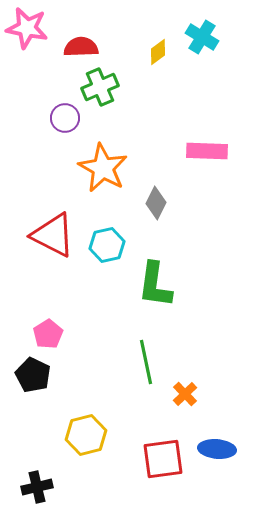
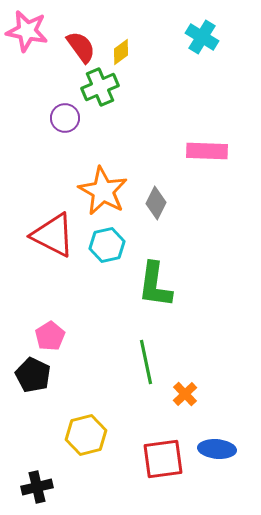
pink star: moved 3 px down
red semicircle: rotated 56 degrees clockwise
yellow diamond: moved 37 px left
orange star: moved 23 px down
pink pentagon: moved 2 px right, 2 px down
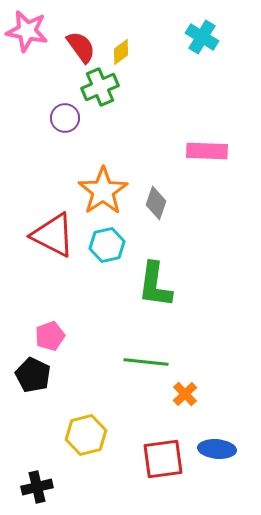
orange star: rotated 9 degrees clockwise
gray diamond: rotated 8 degrees counterclockwise
pink pentagon: rotated 12 degrees clockwise
green line: rotated 72 degrees counterclockwise
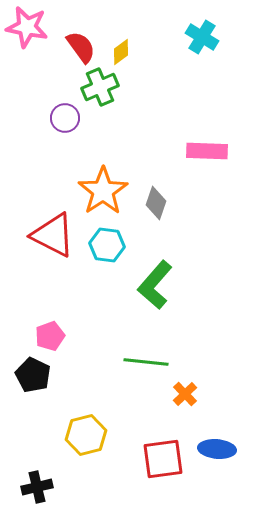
pink star: moved 4 px up
cyan hexagon: rotated 20 degrees clockwise
green L-shape: rotated 33 degrees clockwise
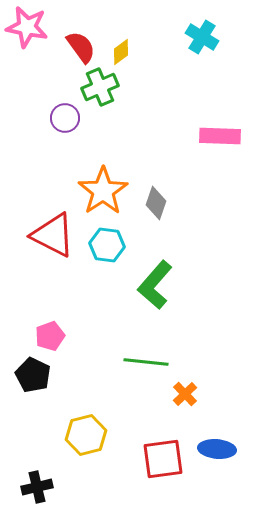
pink rectangle: moved 13 px right, 15 px up
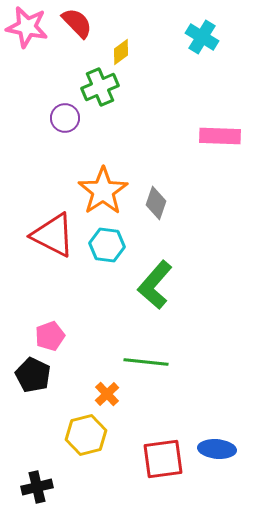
red semicircle: moved 4 px left, 24 px up; rotated 8 degrees counterclockwise
orange cross: moved 78 px left
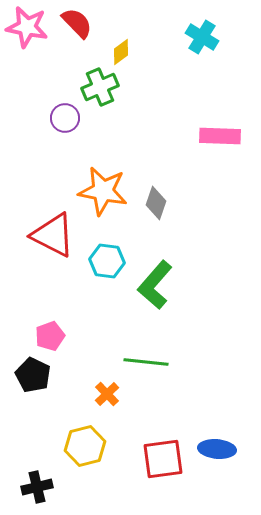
orange star: rotated 27 degrees counterclockwise
cyan hexagon: moved 16 px down
yellow hexagon: moved 1 px left, 11 px down
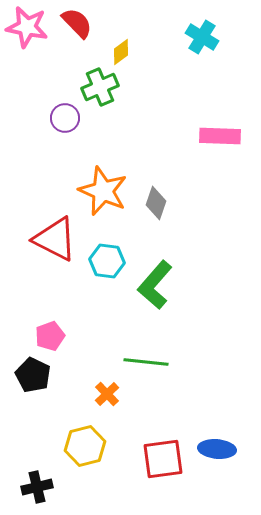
orange star: rotated 12 degrees clockwise
red triangle: moved 2 px right, 4 px down
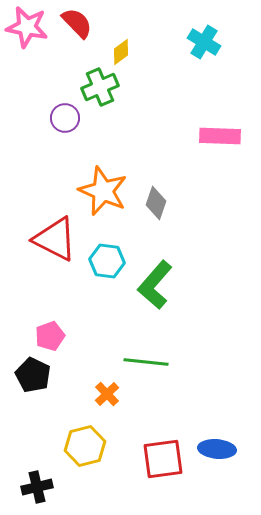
cyan cross: moved 2 px right, 5 px down
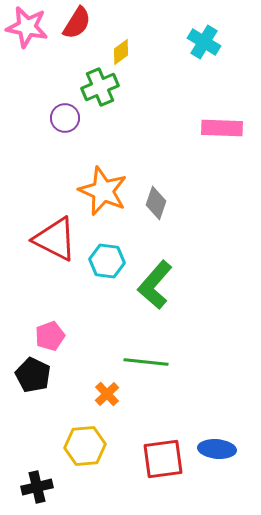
red semicircle: rotated 76 degrees clockwise
pink rectangle: moved 2 px right, 8 px up
yellow hexagon: rotated 9 degrees clockwise
